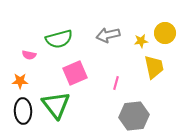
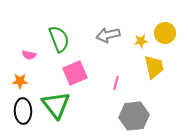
green semicircle: rotated 96 degrees counterclockwise
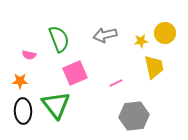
gray arrow: moved 3 px left
pink line: rotated 48 degrees clockwise
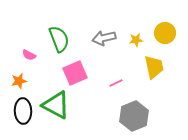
gray arrow: moved 1 px left, 3 px down
yellow star: moved 5 px left, 1 px up
pink semicircle: rotated 16 degrees clockwise
orange star: moved 1 px left; rotated 14 degrees counterclockwise
green triangle: rotated 24 degrees counterclockwise
gray hexagon: rotated 16 degrees counterclockwise
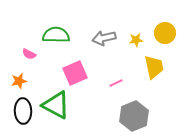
green semicircle: moved 3 px left, 4 px up; rotated 68 degrees counterclockwise
pink semicircle: moved 1 px up
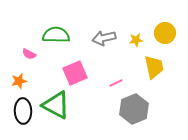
gray hexagon: moved 7 px up
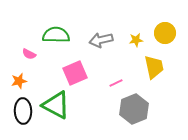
gray arrow: moved 3 px left, 2 px down
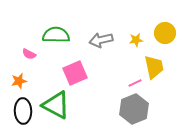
pink line: moved 19 px right
